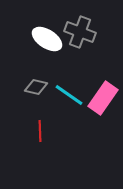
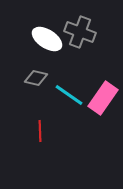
gray diamond: moved 9 px up
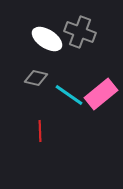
pink rectangle: moved 2 px left, 4 px up; rotated 16 degrees clockwise
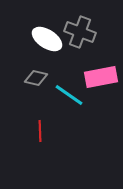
pink rectangle: moved 17 px up; rotated 28 degrees clockwise
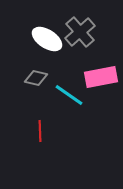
gray cross: rotated 28 degrees clockwise
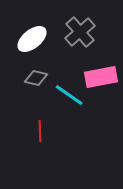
white ellipse: moved 15 px left; rotated 72 degrees counterclockwise
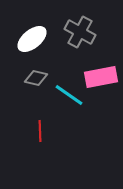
gray cross: rotated 20 degrees counterclockwise
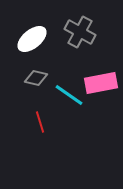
pink rectangle: moved 6 px down
red line: moved 9 px up; rotated 15 degrees counterclockwise
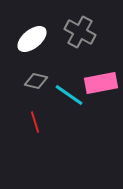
gray diamond: moved 3 px down
red line: moved 5 px left
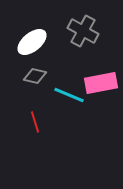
gray cross: moved 3 px right, 1 px up
white ellipse: moved 3 px down
gray diamond: moved 1 px left, 5 px up
cyan line: rotated 12 degrees counterclockwise
